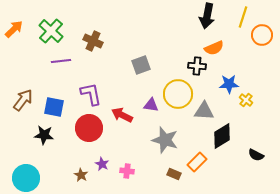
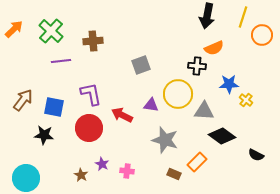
brown cross: rotated 30 degrees counterclockwise
black diamond: rotated 68 degrees clockwise
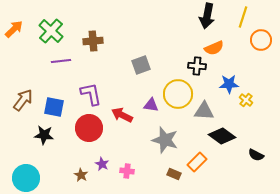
orange circle: moved 1 px left, 5 px down
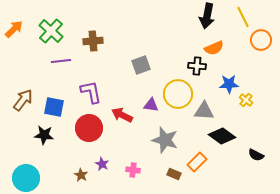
yellow line: rotated 45 degrees counterclockwise
purple L-shape: moved 2 px up
pink cross: moved 6 px right, 1 px up
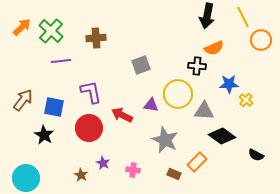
orange arrow: moved 8 px right, 2 px up
brown cross: moved 3 px right, 3 px up
black star: rotated 24 degrees clockwise
gray star: rotated 8 degrees clockwise
purple star: moved 1 px right, 1 px up
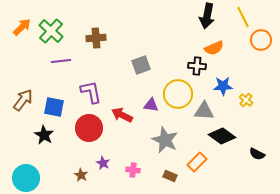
blue star: moved 6 px left, 2 px down
black semicircle: moved 1 px right, 1 px up
brown rectangle: moved 4 px left, 2 px down
